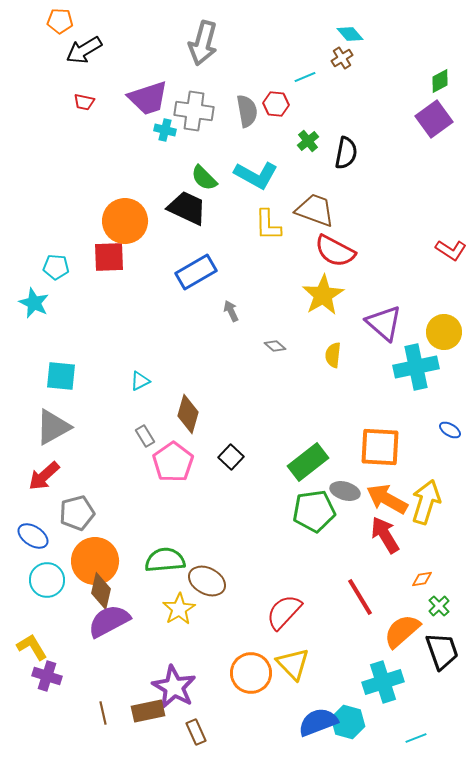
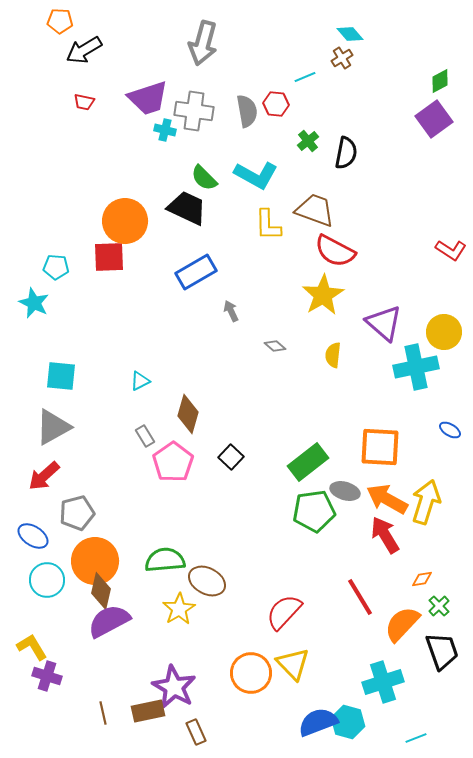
orange semicircle at (402, 631): moved 7 px up; rotated 6 degrees counterclockwise
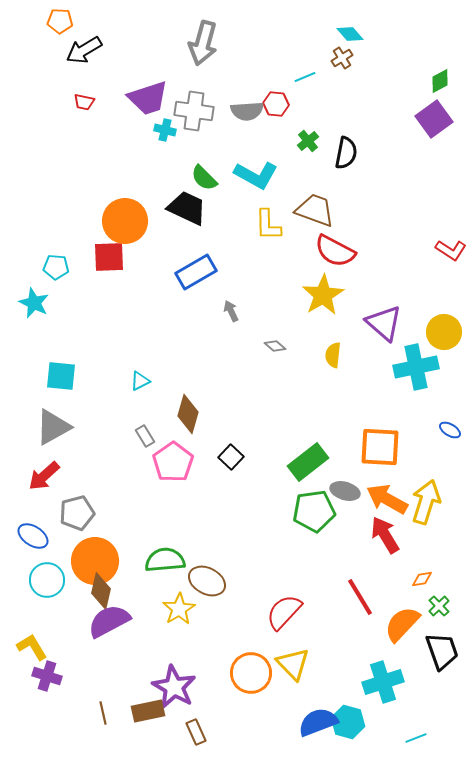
gray semicircle at (247, 111): rotated 96 degrees clockwise
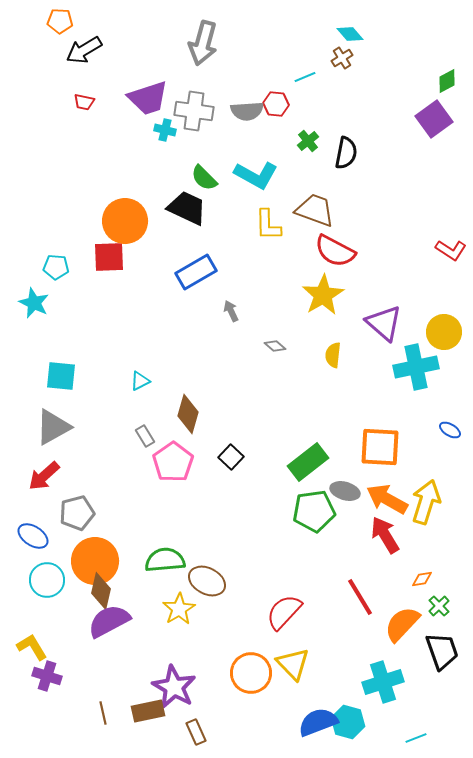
green diamond at (440, 81): moved 7 px right
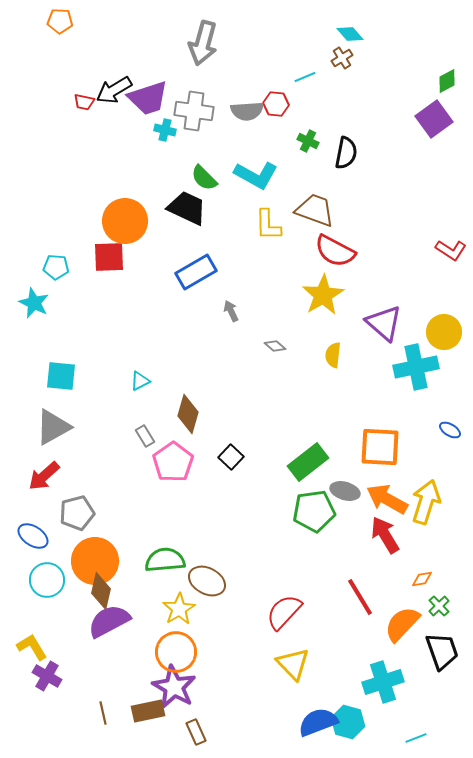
black arrow at (84, 50): moved 30 px right, 40 px down
green cross at (308, 141): rotated 25 degrees counterclockwise
orange circle at (251, 673): moved 75 px left, 21 px up
purple cross at (47, 676): rotated 12 degrees clockwise
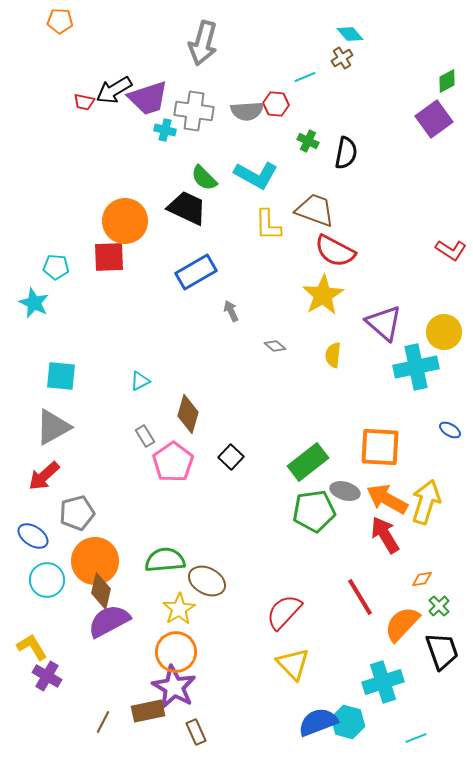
brown line at (103, 713): moved 9 px down; rotated 40 degrees clockwise
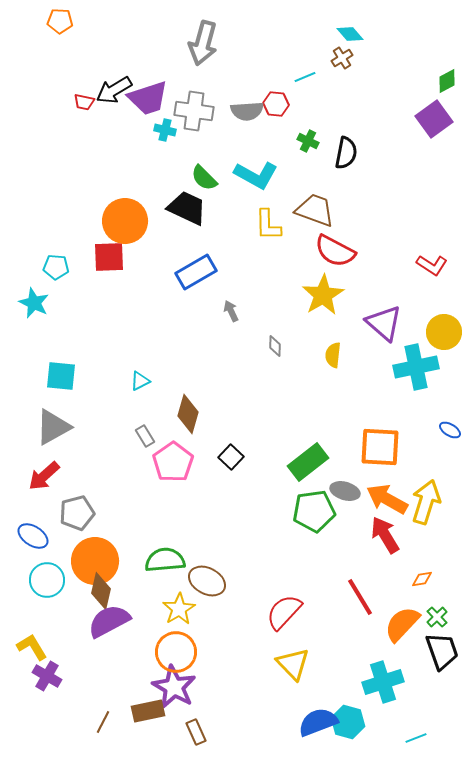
red L-shape at (451, 250): moved 19 px left, 15 px down
gray diamond at (275, 346): rotated 50 degrees clockwise
green cross at (439, 606): moved 2 px left, 11 px down
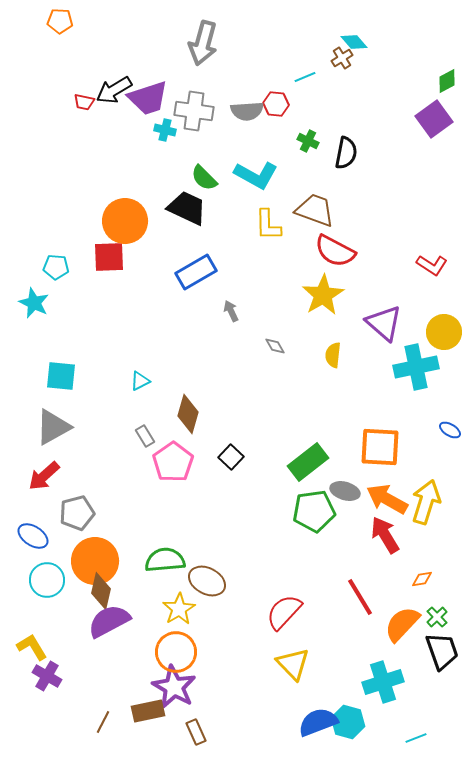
cyan diamond at (350, 34): moved 4 px right, 8 px down
gray diamond at (275, 346): rotated 30 degrees counterclockwise
